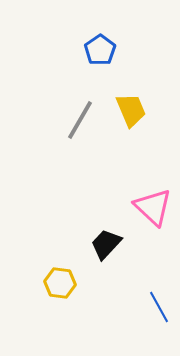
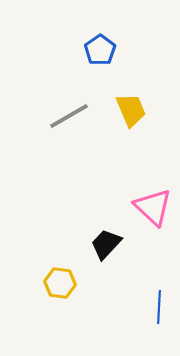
gray line: moved 11 px left, 4 px up; rotated 30 degrees clockwise
blue line: rotated 32 degrees clockwise
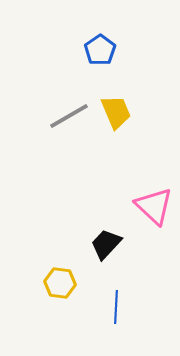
yellow trapezoid: moved 15 px left, 2 px down
pink triangle: moved 1 px right, 1 px up
blue line: moved 43 px left
